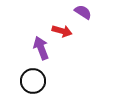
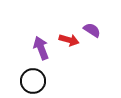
purple semicircle: moved 9 px right, 18 px down
red arrow: moved 7 px right, 9 px down
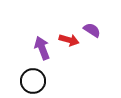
purple arrow: moved 1 px right
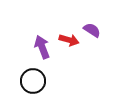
purple arrow: moved 1 px up
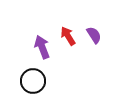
purple semicircle: moved 2 px right, 5 px down; rotated 24 degrees clockwise
red arrow: moved 1 px left, 4 px up; rotated 138 degrees counterclockwise
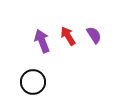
purple arrow: moved 6 px up
black circle: moved 1 px down
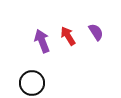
purple semicircle: moved 2 px right, 3 px up
black circle: moved 1 px left, 1 px down
